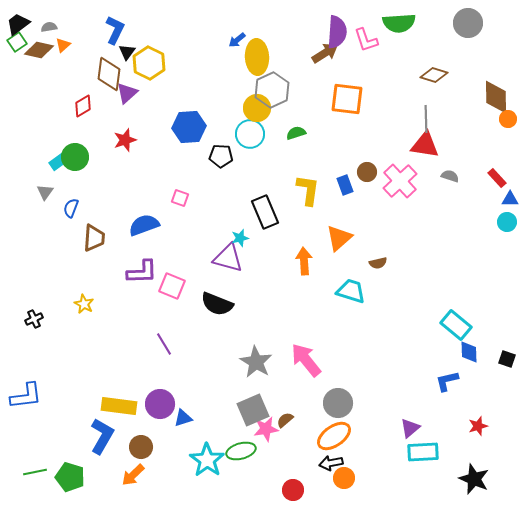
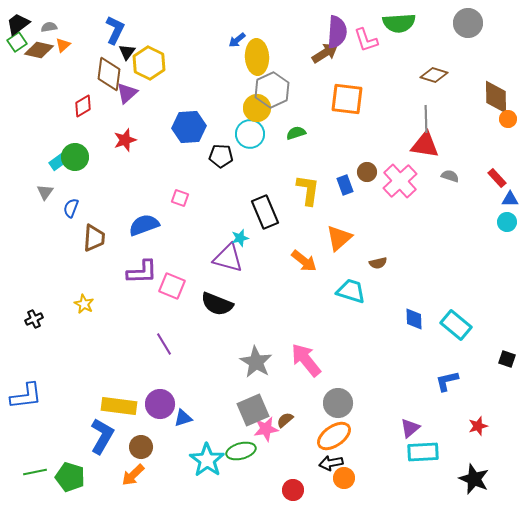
orange arrow at (304, 261): rotated 132 degrees clockwise
blue diamond at (469, 352): moved 55 px left, 33 px up
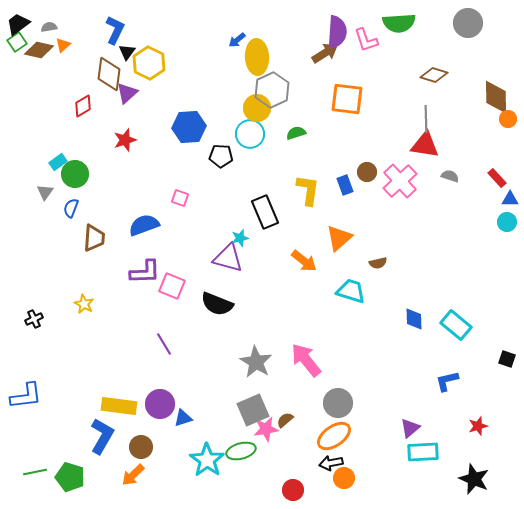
green circle at (75, 157): moved 17 px down
purple L-shape at (142, 272): moved 3 px right
